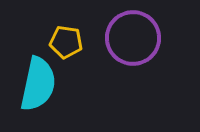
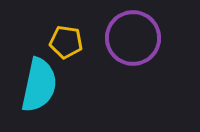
cyan semicircle: moved 1 px right, 1 px down
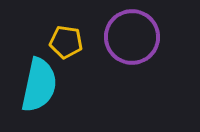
purple circle: moved 1 px left, 1 px up
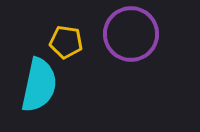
purple circle: moved 1 px left, 3 px up
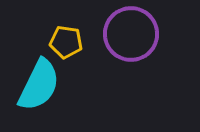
cyan semicircle: rotated 14 degrees clockwise
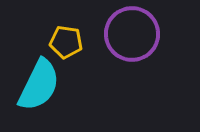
purple circle: moved 1 px right
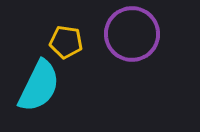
cyan semicircle: moved 1 px down
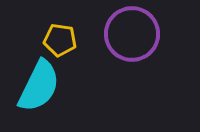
yellow pentagon: moved 6 px left, 2 px up
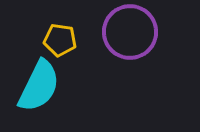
purple circle: moved 2 px left, 2 px up
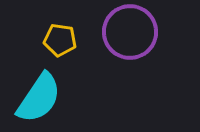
cyan semicircle: moved 12 px down; rotated 8 degrees clockwise
